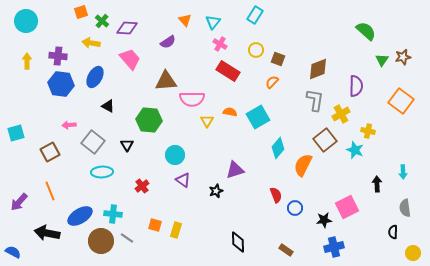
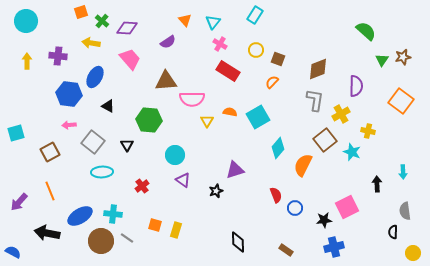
blue hexagon at (61, 84): moved 8 px right, 10 px down
cyan star at (355, 150): moved 3 px left, 2 px down
gray semicircle at (405, 208): moved 3 px down
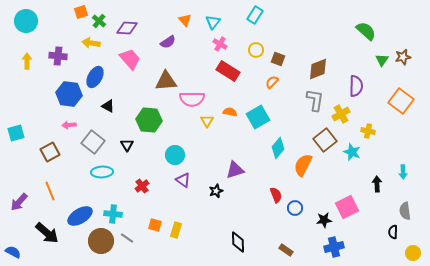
green cross at (102, 21): moved 3 px left
black arrow at (47, 233): rotated 150 degrees counterclockwise
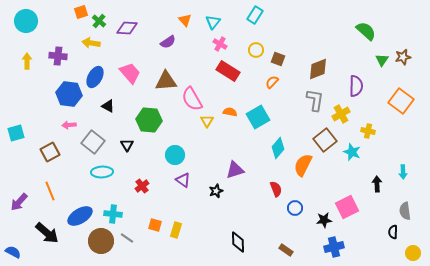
pink trapezoid at (130, 59): moved 14 px down
pink semicircle at (192, 99): rotated 60 degrees clockwise
red semicircle at (276, 195): moved 6 px up
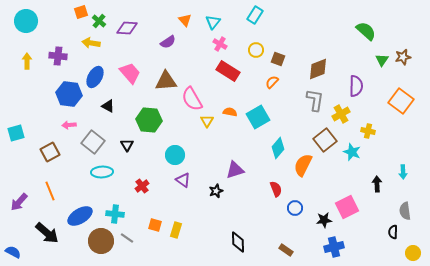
cyan cross at (113, 214): moved 2 px right
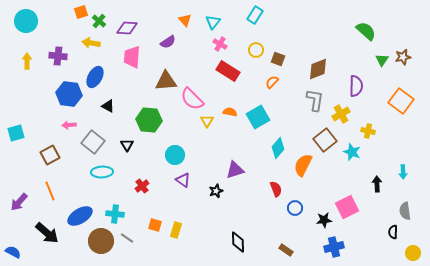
pink trapezoid at (130, 73): moved 2 px right, 16 px up; rotated 135 degrees counterclockwise
pink semicircle at (192, 99): rotated 15 degrees counterclockwise
brown square at (50, 152): moved 3 px down
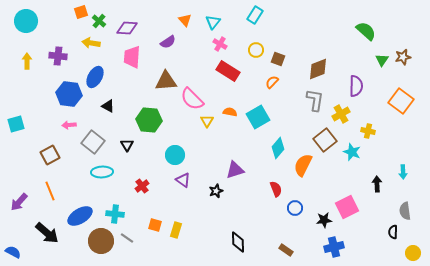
cyan square at (16, 133): moved 9 px up
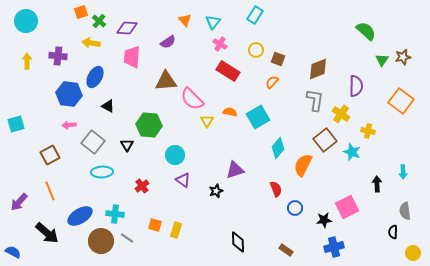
yellow cross at (341, 114): rotated 24 degrees counterclockwise
green hexagon at (149, 120): moved 5 px down
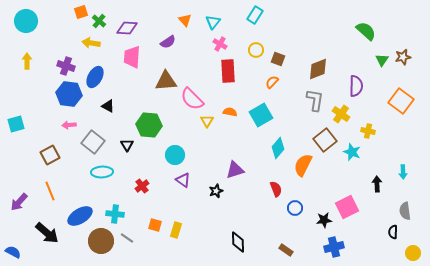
purple cross at (58, 56): moved 8 px right, 10 px down; rotated 12 degrees clockwise
red rectangle at (228, 71): rotated 55 degrees clockwise
cyan square at (258, 117): moved 3 px right, 2 px up
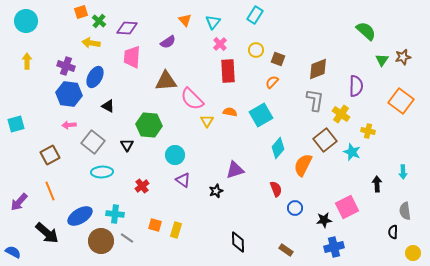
pink cross at (220, 44): rotated 16 degrees clockwise
